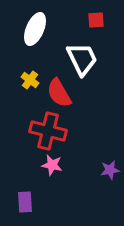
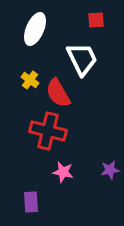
red semicircle: moved 1 px left
pink star: moved 11 px right, 7 px down
purple rectangle: moved 6 px right
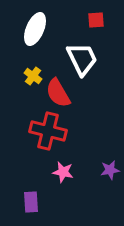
yellow cross: moved 3 px right, 4 px up
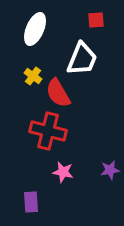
white trapezoid: rotated 48 degrees clockwise
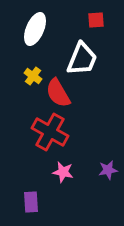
red cross: moved 2 px right, 1 px down; rotated 15 degrees clockwise
purple star: moved 2 px left
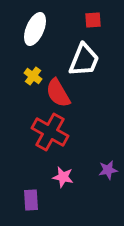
red square: moved 3 px left
white trapezoid: moved 2 px right, 1 px down
pink star: moved 5 px down
purple rectangle: moved 2 px up
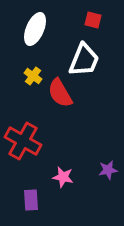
red square: rotated 18 degrees clockwise
red semicircle: moved 2 px right
red cross: moved 27 px left, 9 px down
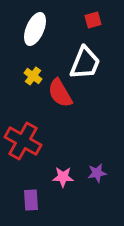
red square: rotated 30 degrees counterclockwise
white trapezoid: moved 1 px right, 3 px down
purple star: moved 11 px left, 3 px down
pink star: rotated 10 degrees counterclockwise
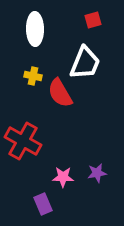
white ellipse: rotated 24 degrees counterclockwise
yellow cross: rotated 24 degrees counterclockwise
purple rectangle: moved 12 px right, 4 px down; rotated 20 degrees counterclockwise
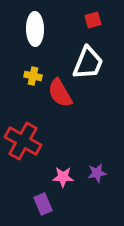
white trapezoid: moved 3 px right
